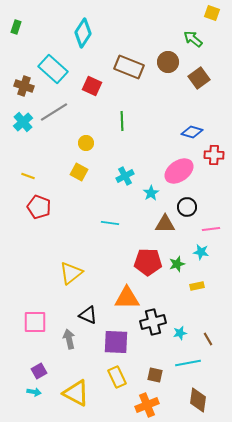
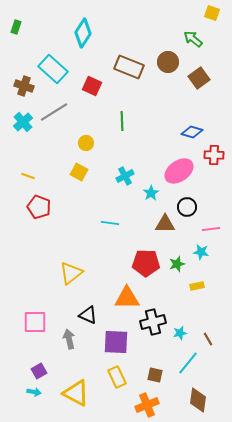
red pentagon at (148, 262): moved 2 px left, 1 px down
cyan line at (188, 363): rotated 40 degrees counterclockwise
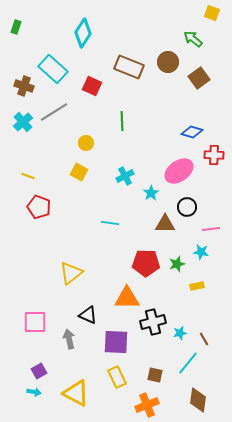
brown line at (208, 339): moved 4 px left
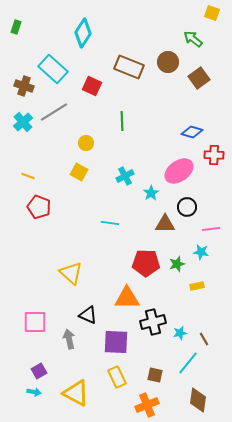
yellow triangle at (71, 273): rotated 40 degrees counterclockwise
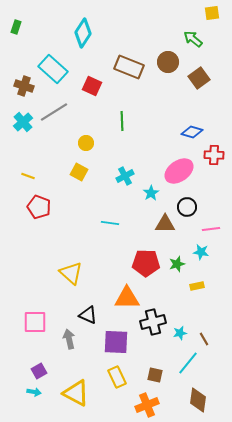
yellow square at (212, 13): rotated 28 degrees counterclockwise
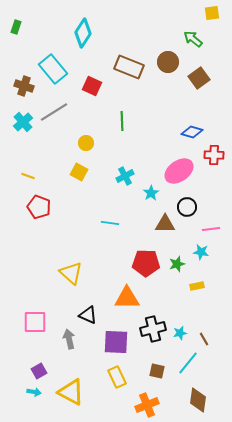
cyan rectangle at (53, 69): rotated 8 degrees clockwise
black cross at (153, 322): moved 7 px down
brown square at (155, 375): moved 2 px right, 4 px up
yellow triangle at (76, 393): moved 5 px left, 1 px up
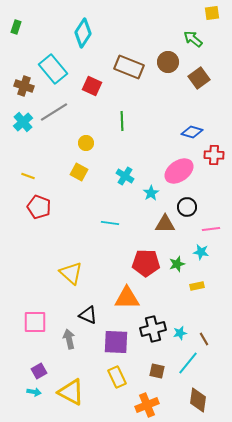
cyan cross at (125, 176): rotated 30 degrees counterclockwise
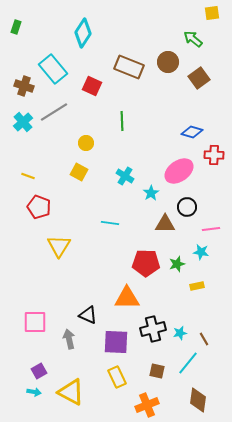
yellow triangle at (71, 273): moved 12 px left, 27 px up; rotated 20 degrees clockwise
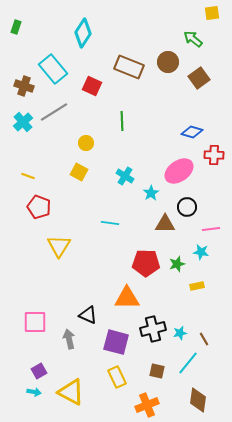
purple square at (116, 342): rotated 12 degrees clockwise
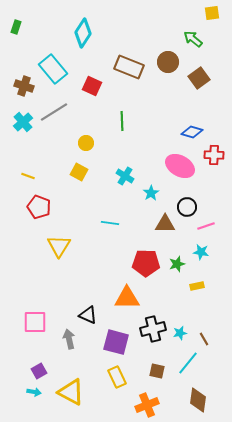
pink ellipse at (179, 171): moved 1 px right, 5 px up; rotated 64 degrees clockwise
pink line at (211, 229): moved 5 px left, 3 px up; rotated 12 degrees counterclockwise
